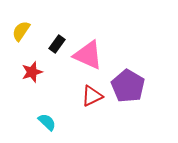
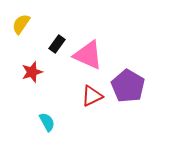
yellow semicircle: moved 7 px up
cyan semicircle: rotated 18 degrees clockwise
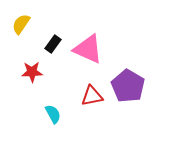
black rectangle: moved 4 px left
pink triangle: moved 6 px up
red star: rotated 15 degrees clockwise
red triangle: rotated 15 degrees clockwise
cyan semicircle: moved 6 px right, 8 px up
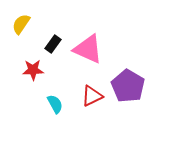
red star: moved 1 px right, 2 px up
red triangle: rotated 15 degrees counterclockwise
cyan semicircle: moved 2 px right, 10 px up
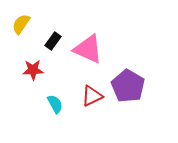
black rectangle: moved 3 px up
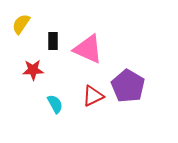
black rectangle: rotated 36 degrees counterclockwise
red triangle: moved 1 px right
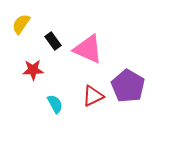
black rectangle: rotated 36 degrees counterclockwise
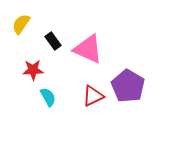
cyan semicircle: moved 7 px left, 7 px up
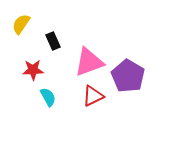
black rectangle: rotated 12 degrees clockwise
pink triangle: moved 1 px right, 13 px down; rotated 44 degrees counterclockwise
purple pentagon: moved 10 px up
